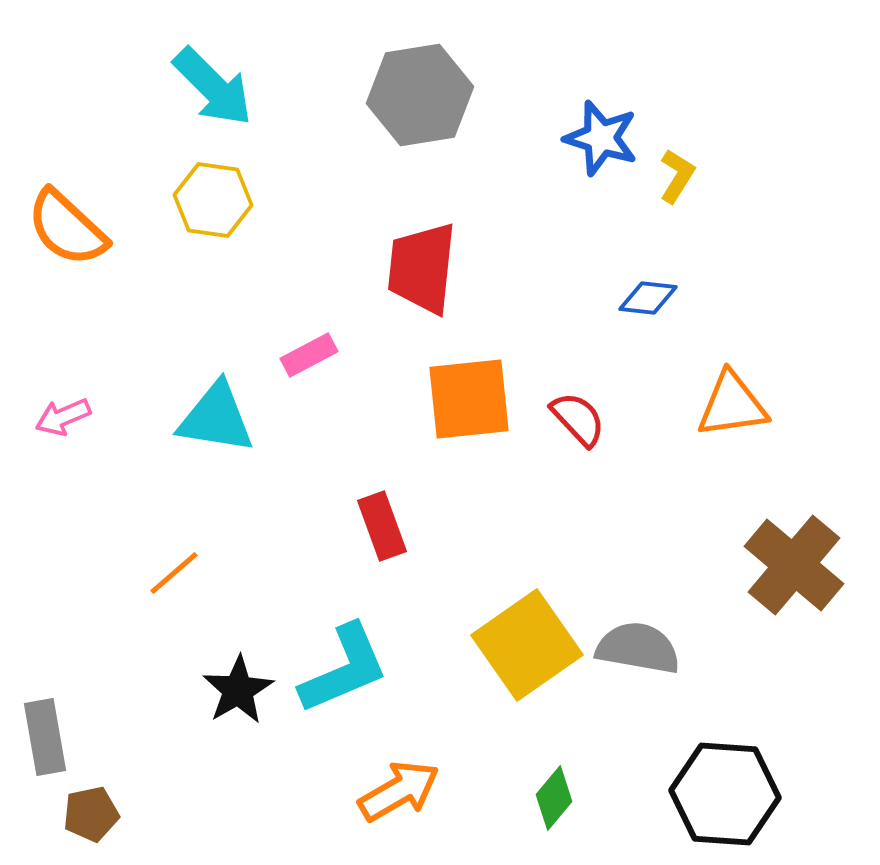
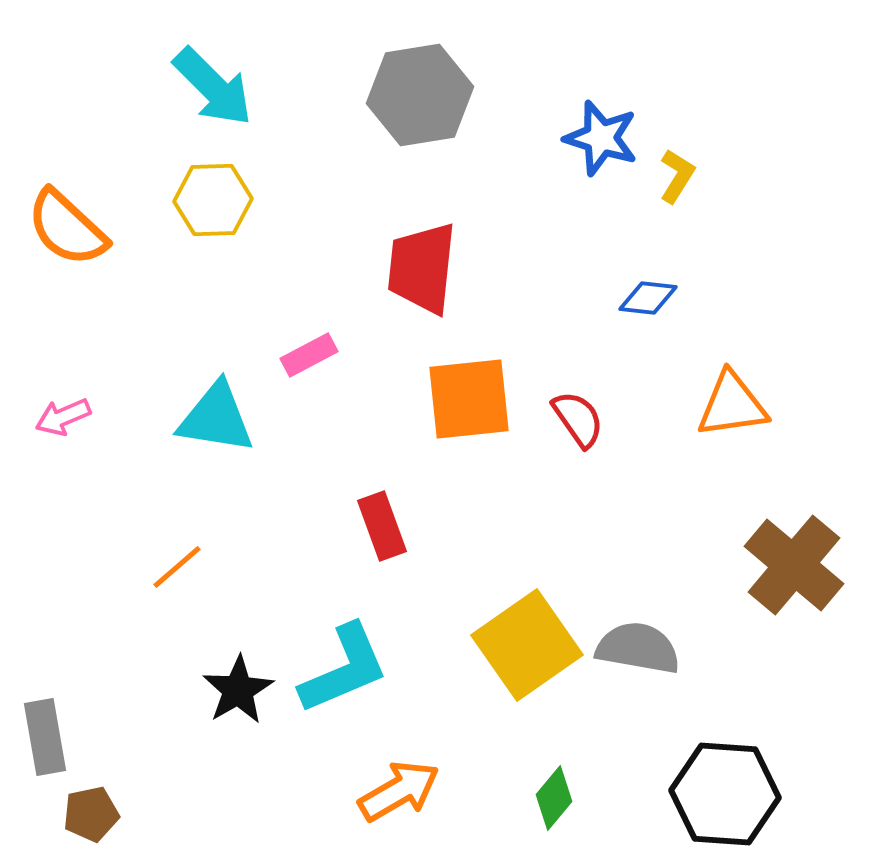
yellow hexagon: rotated 10 degrees counterclockwise
red semicircle: rotated 8 degrees clockwise
orange line: moved 3 px right, 6 px up
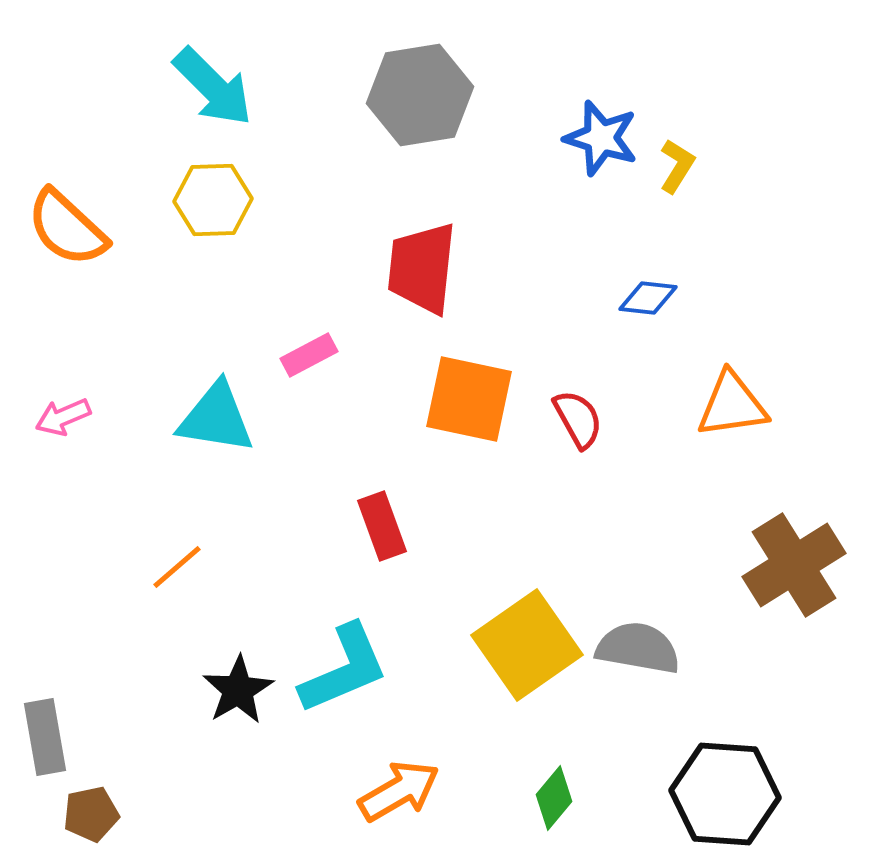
yellow L-shape: moved 10 px up
orange square: rotated 18 degrees clockwise
red semicircle: rotated 6 degrees clockwise
brown cross: rotated 18 degrees clockwise
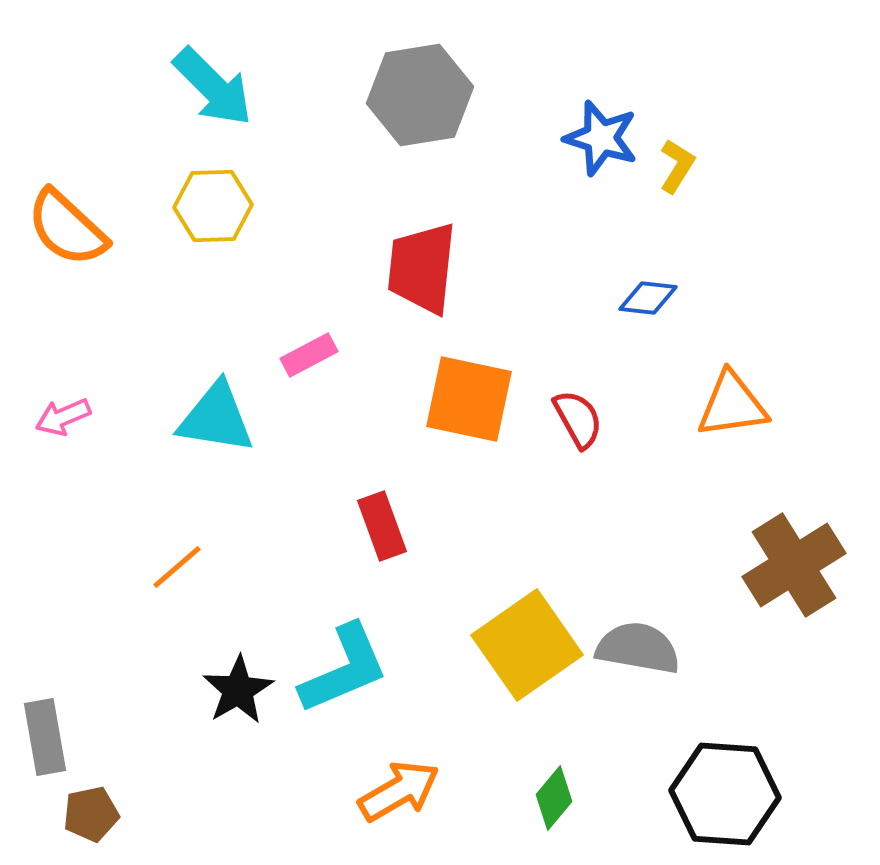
yellow hexagon: moved 6 px down
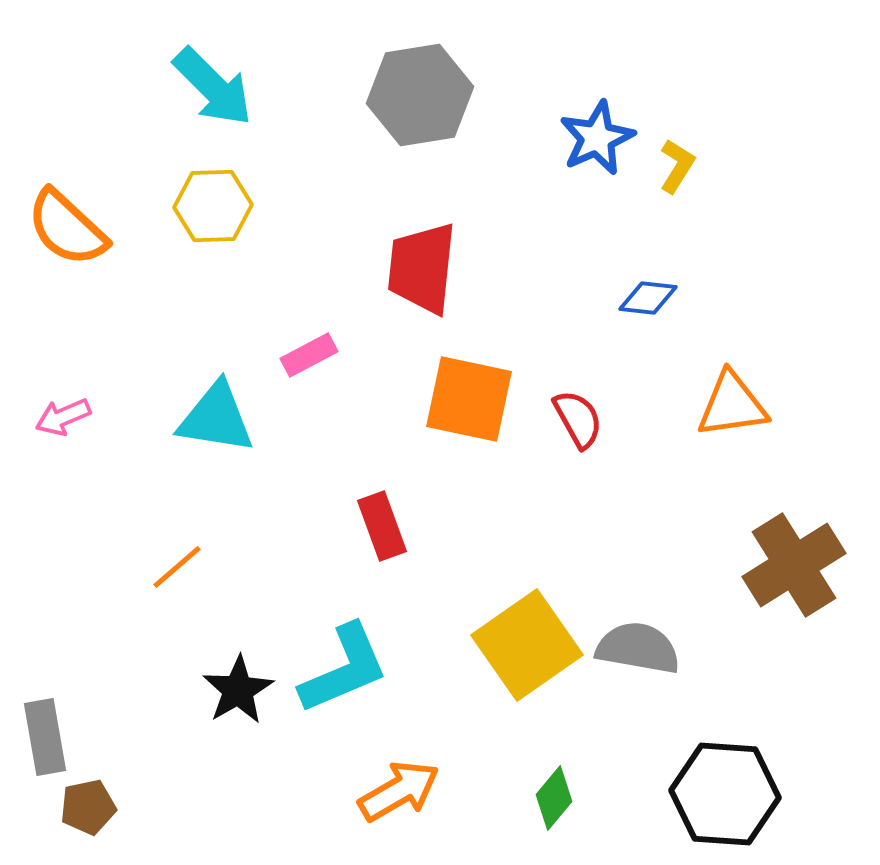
blue star: moved 4 px left; rotated 30 degrees clockwise
brown pentagon: moved 3 px left, 7 px up
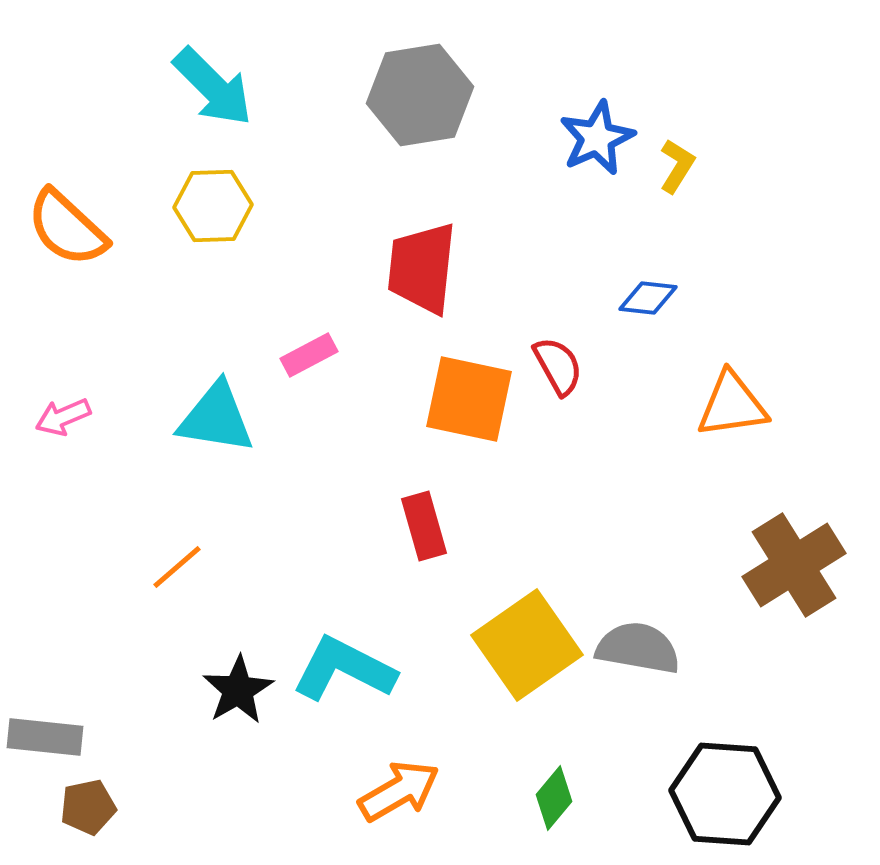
red semicircle: moved 20 px left, 53 px up
red rectangle: moved 42 px right; rotated 4 degrees clockwise
cyan L-shape: rotated 130 degrees counterclockwise
gray rectangle: rotated 74 degrees counterclockwise
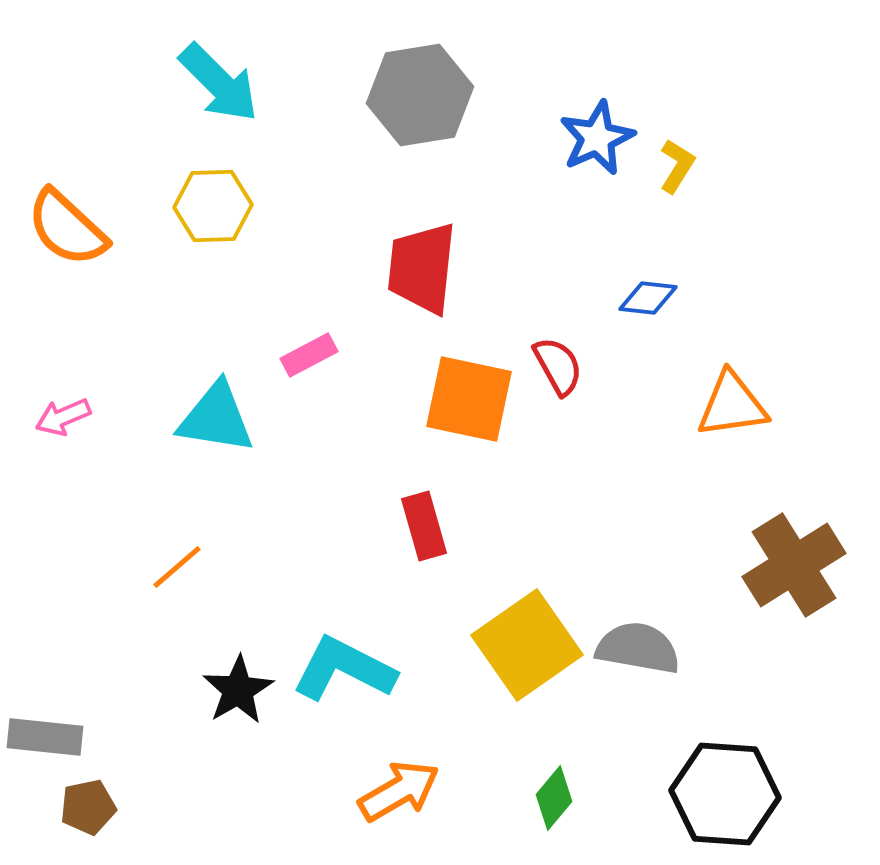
cyan arrow: moved 6 px right, 4 px up
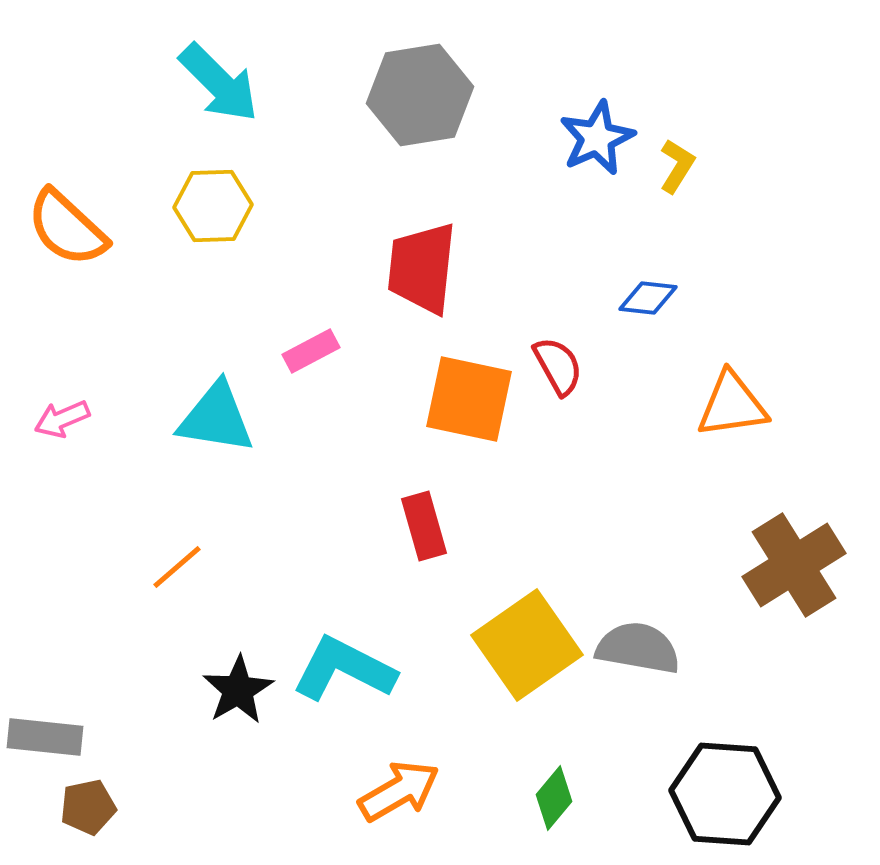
pink rectangle: moved 2 px right, 4 px up
pink arrow: moved 1 px left, 2 px down
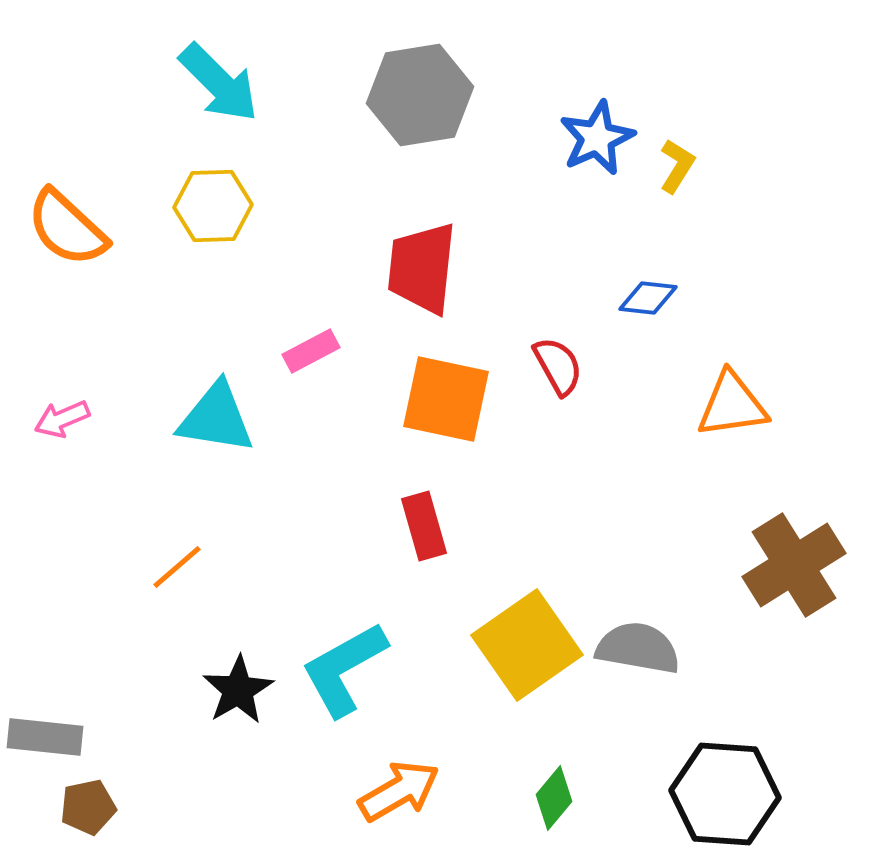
orange square: moved 23 px left
cyan L-shape: rotated 56 degrees counterclockwise
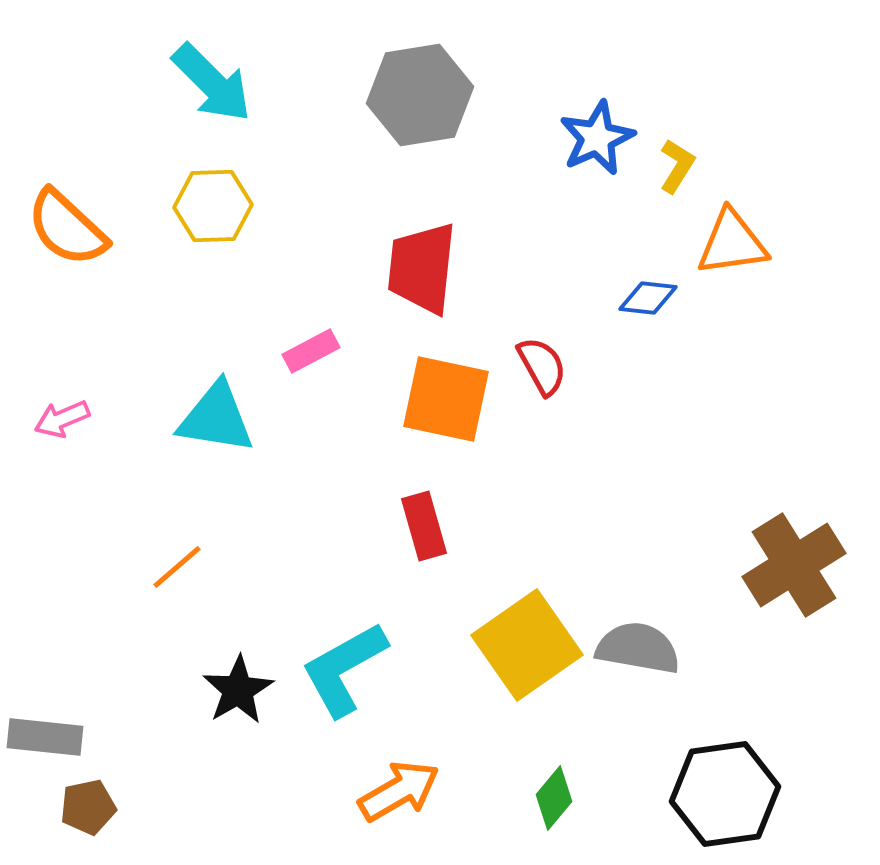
cyan arrow: moved 7 px left
red semicircle: moved 16 px left
orange triangle: moved 162 px up
black hexagon: rotated 12 degrees counterclockwise
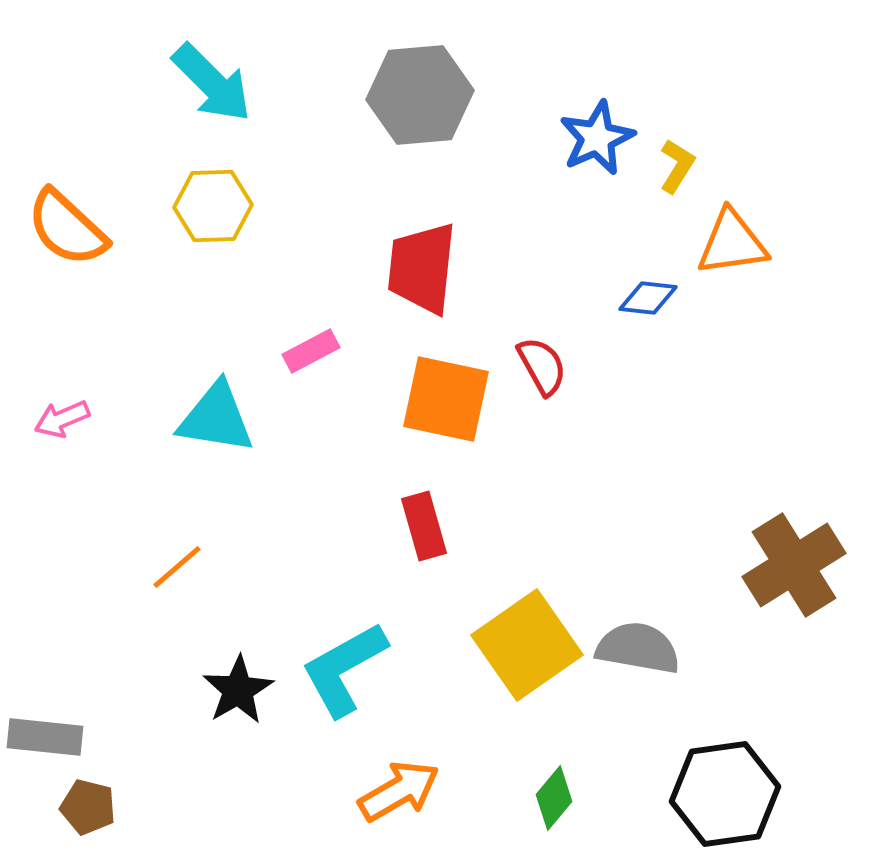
gray hexagon: rotated 4 degrees clockwise
brown pentagon: rotated 26 degrees clockwise
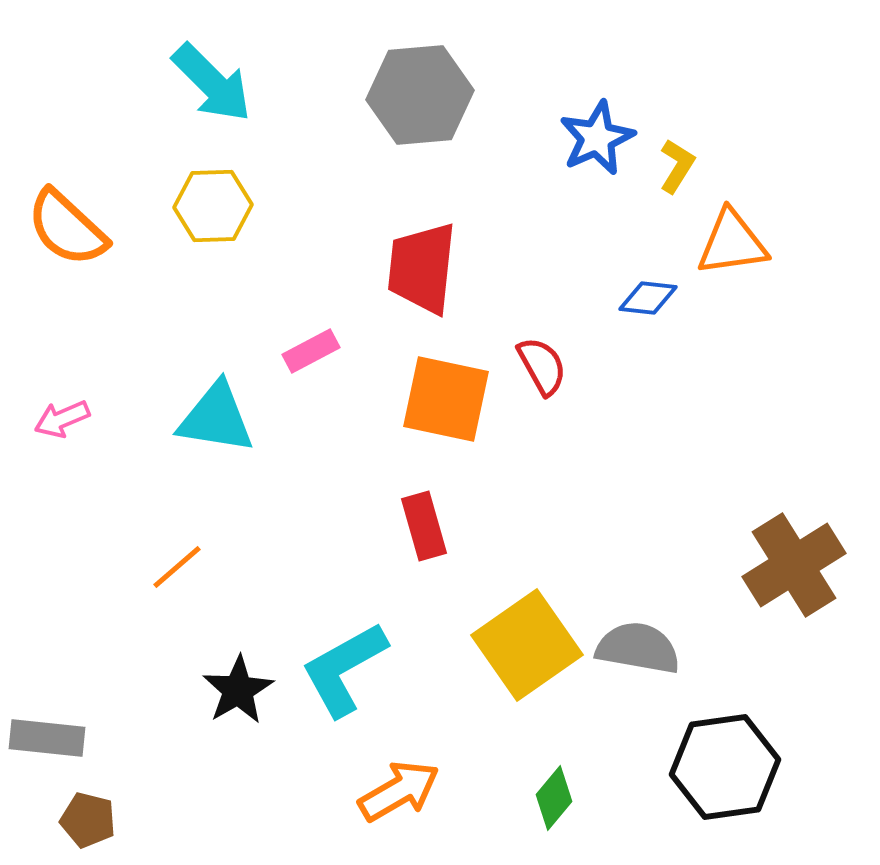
gray rectangle: moved 2 px right, 1 px down
black hexagon: moved 27 px up
brown pentagon: moved 13 px down
